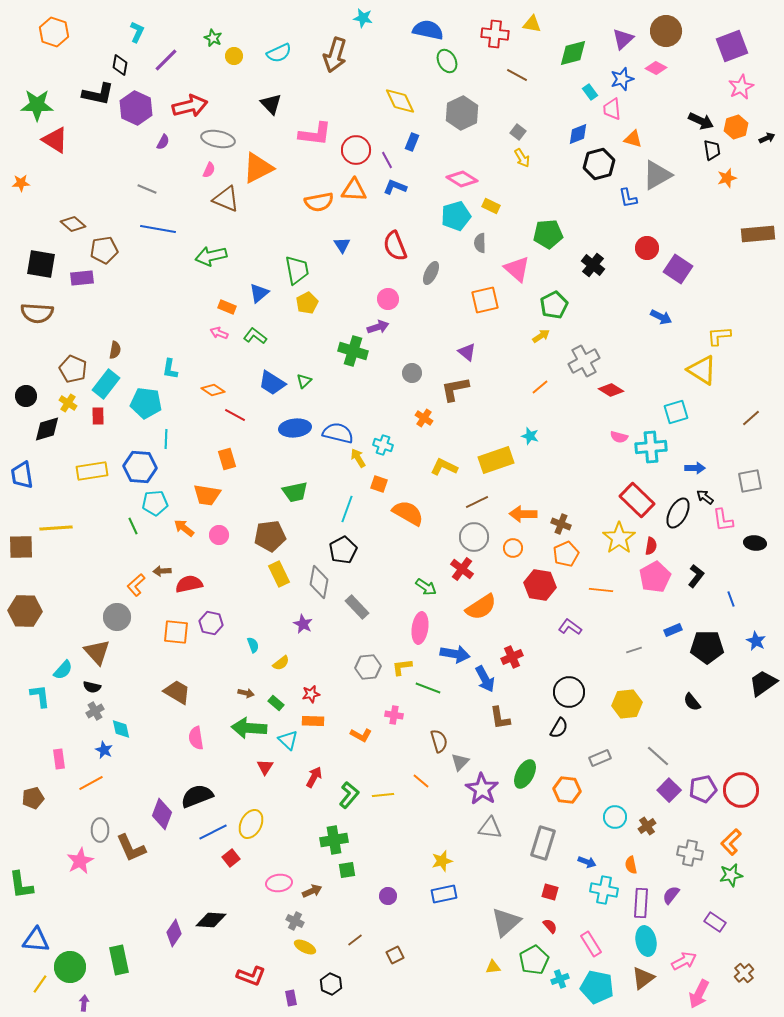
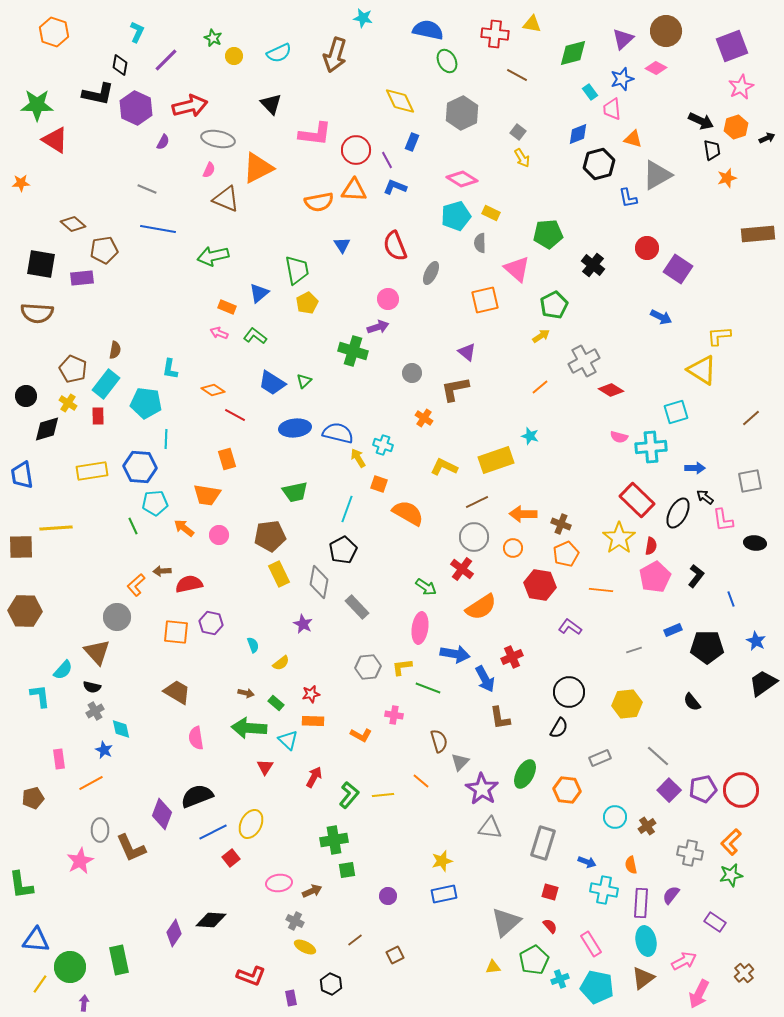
yellow rectangle at (491, 206): moved 7 px down
green arrow at (211, 256): moved 2 px right
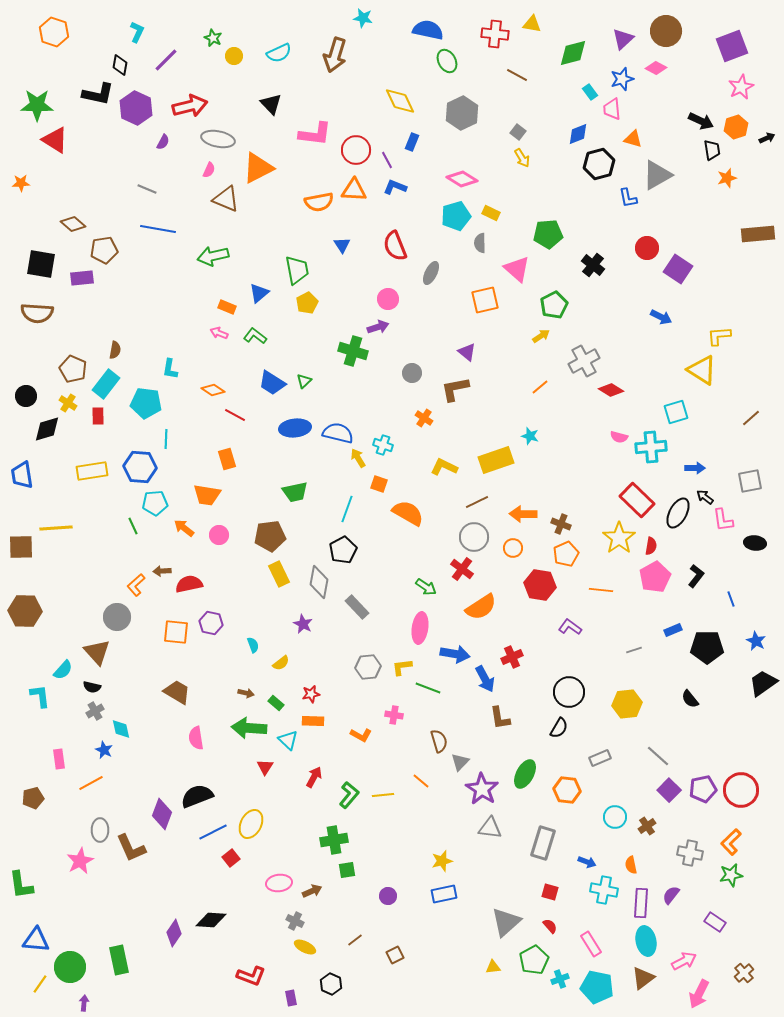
black semicircle at (692, 702): moved 2 px left, 3 px up
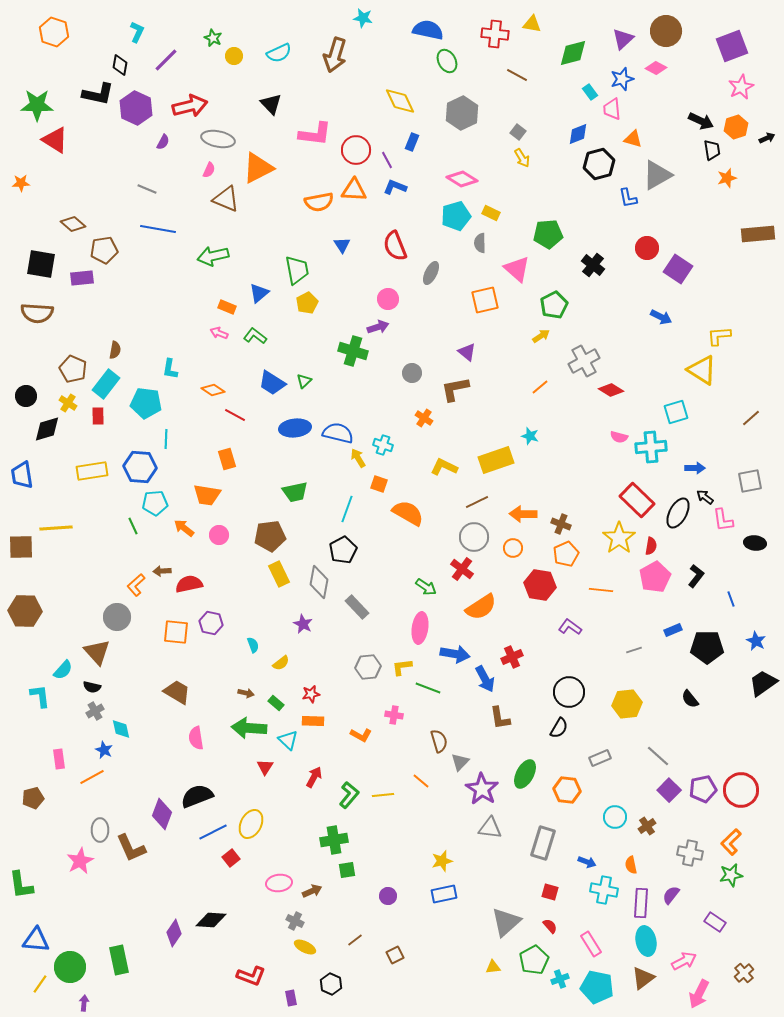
orange line at (91, 783): moved 1 px right, 6 px up
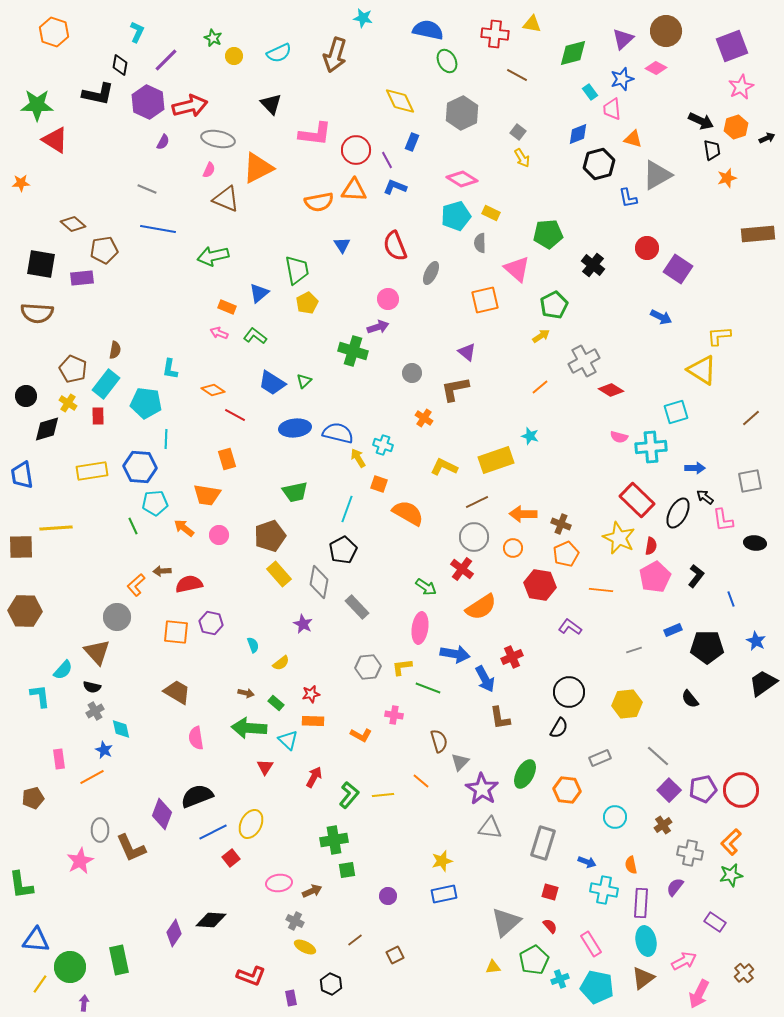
purple hexagon at (136, 108): moved 12 px right, 6 px up
brown pentagon at (270, 536): rotated 12 degrees counterclockwise
yellow star at (619, 538): rotated 12 degrees counterclockwise
yellow rectangle at (279, 574): rotated 15 degrees counterclockwise
brown cross at (647, 826): moved 16 px right, 1 px up
purple semicircle at (671, 895): moved 4 px right, 8 px up
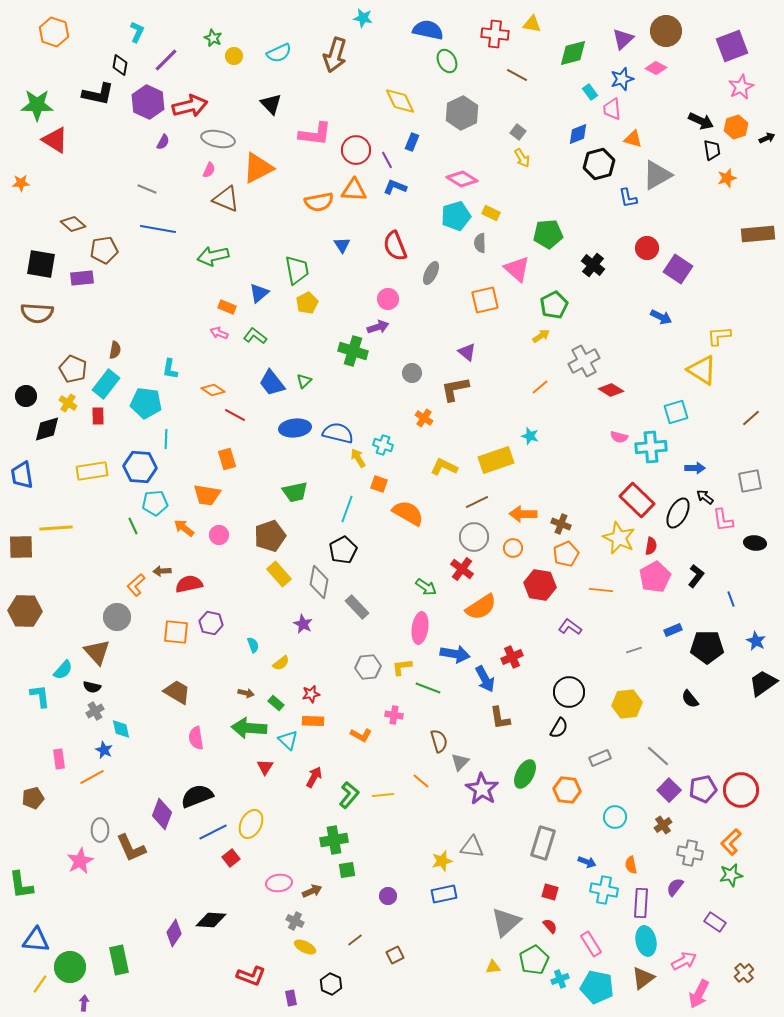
blue trapezoid at (272, 383): rotated 20 degrees clockwise
gray triangle at (490, 828): moved 18 px left, 19 px down
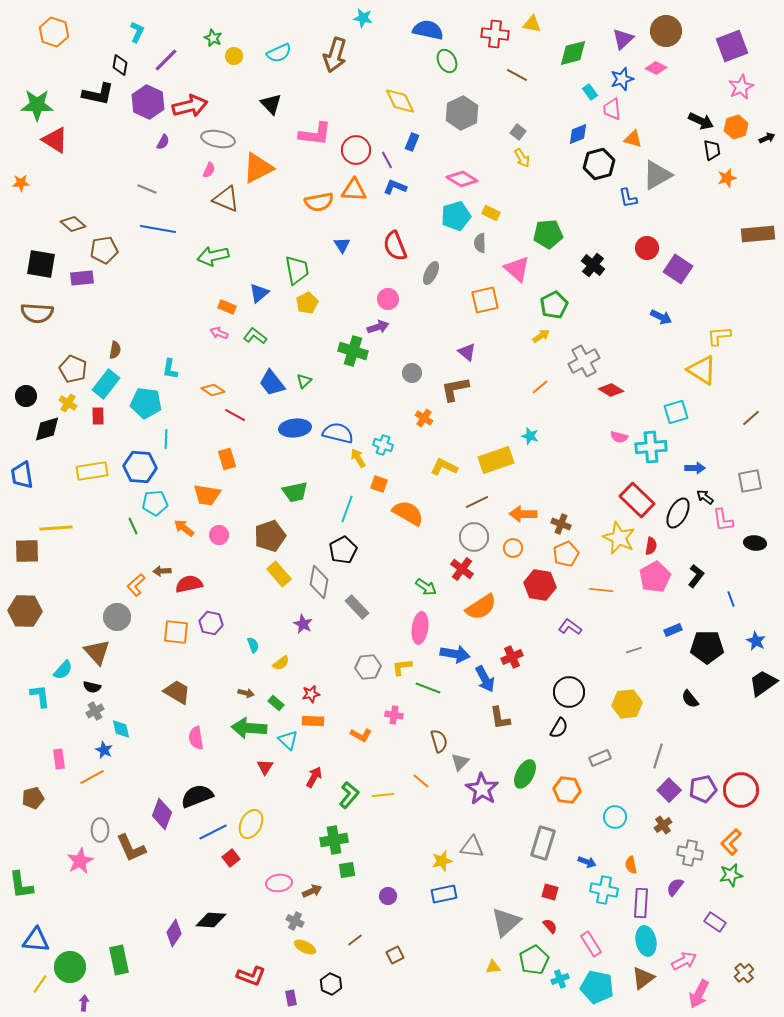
brown square at (21, 547): moved 6 px right, 4 px down
gray line at (658, 756): rotated 65 degrees clockwise
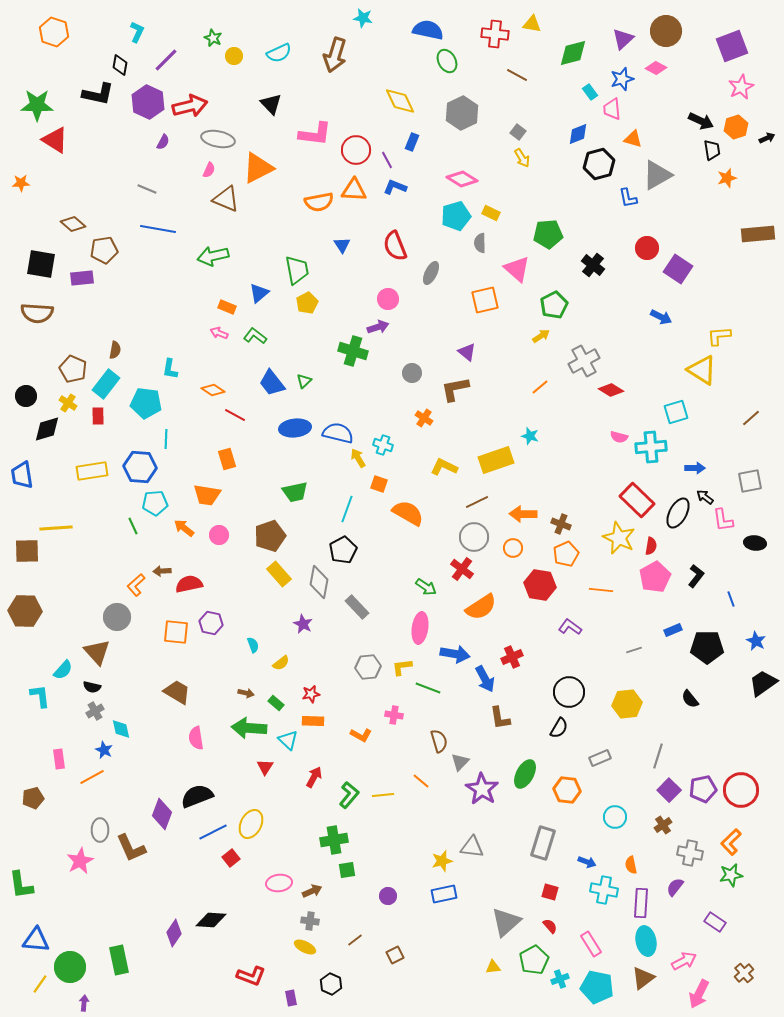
gray cross at (295, 921): moved 15 px right; rotated 18 degrees counterclockwise
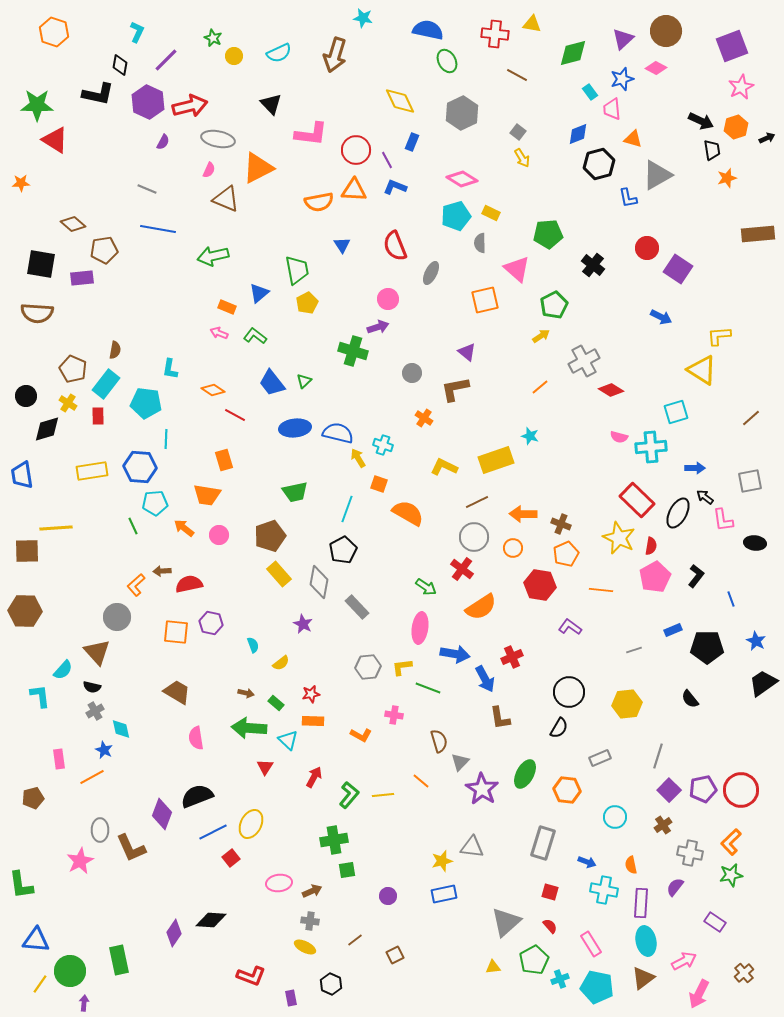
pink L-shape at (315, 134): moved 4 px left
orange rectangle at (227, 459): moved 3 px left, 1 px down
green circle at (70, 967): moved 4 px down
